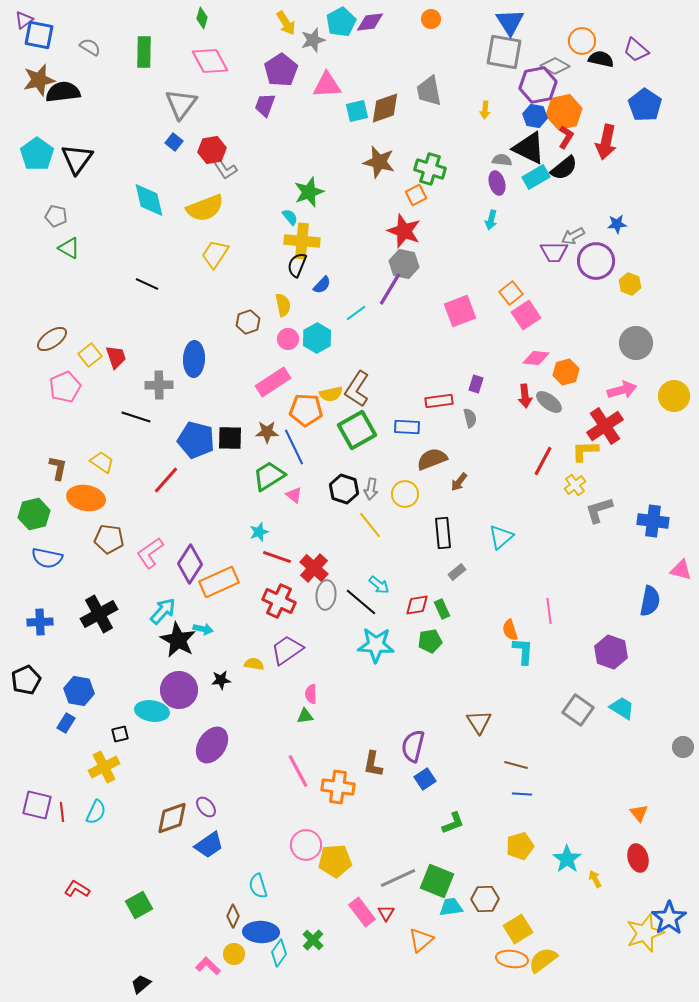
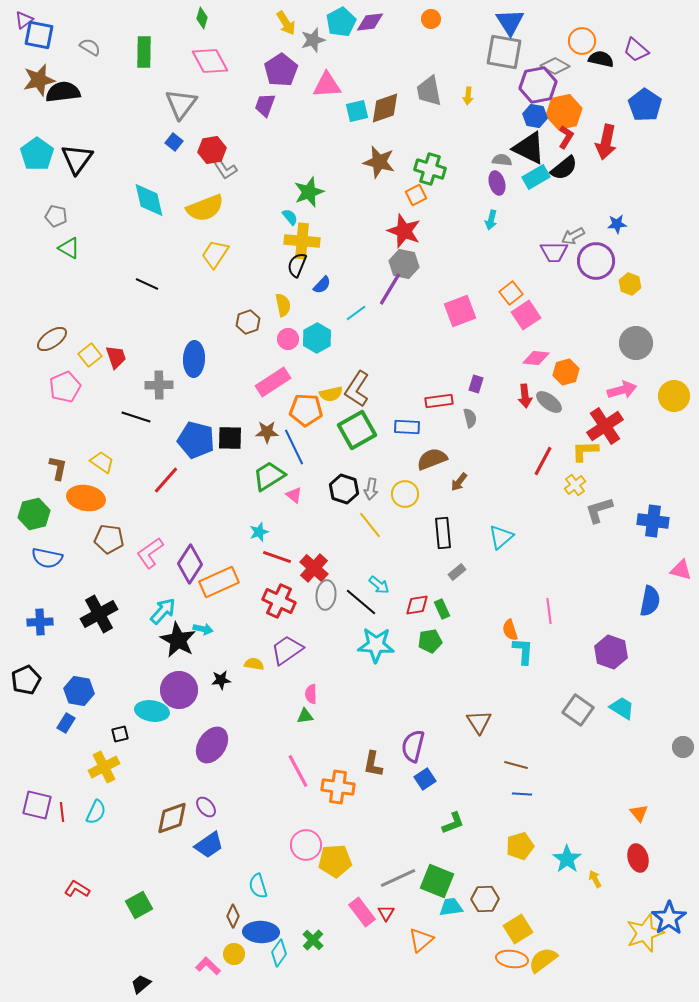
yellow arrow at (485, 110): moved 17 px left, 14 px up
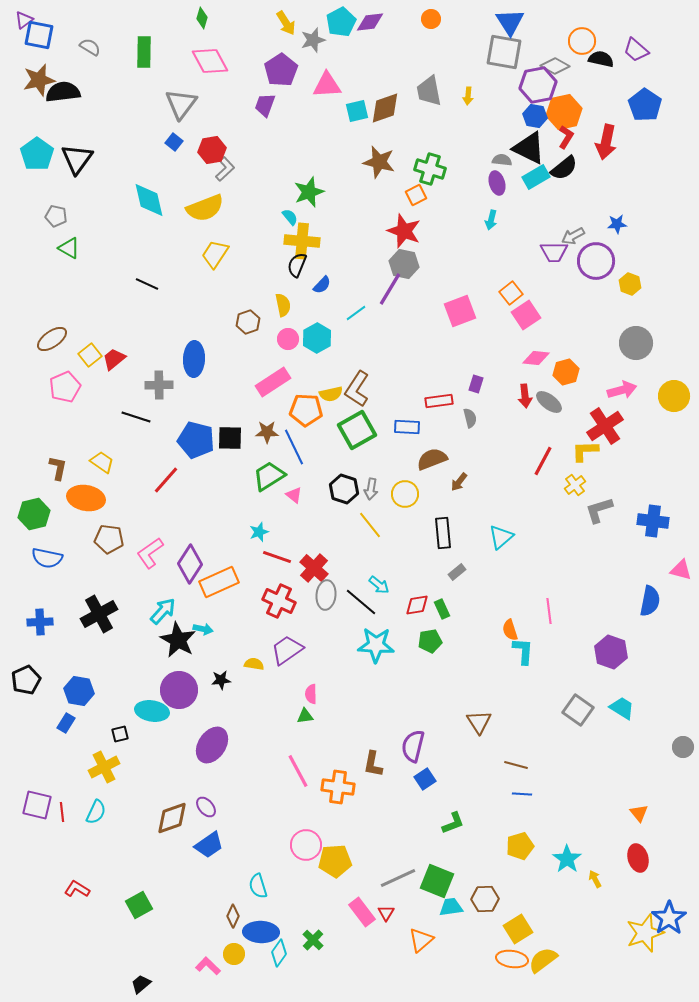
gray L-shape at (225, 169): rotated 100 degrees counterclockwise
red trapezoid at (116, 357): moved 2 px left, 2 px down; rotated 110 degrees counterclockwise
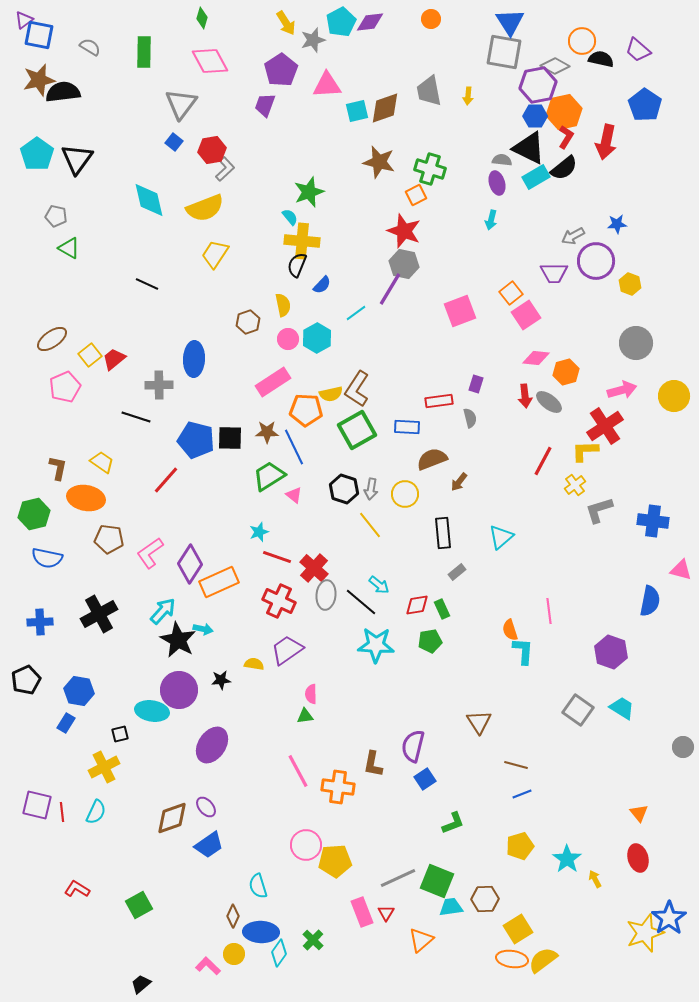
purple trapezoid at (636, 50): moved 2 px right
blue hexagon at (535, 116): rotated 10 degrees counterclockwise
purple trapezoid at (554, 252): moved 21 px down
blue line at (522, 794): rotated 24 degrees counterclockwise
pink rectangle at (362, 912): rotated 16 degrees clockwise
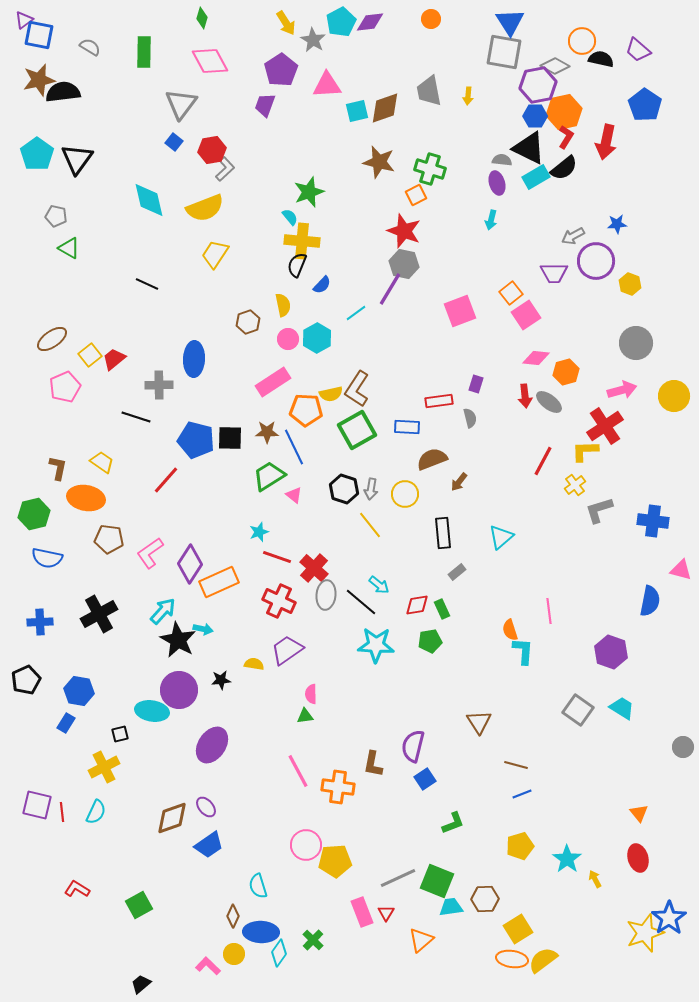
gray star at (313, 40): rotated 25 degrees counterclockwise
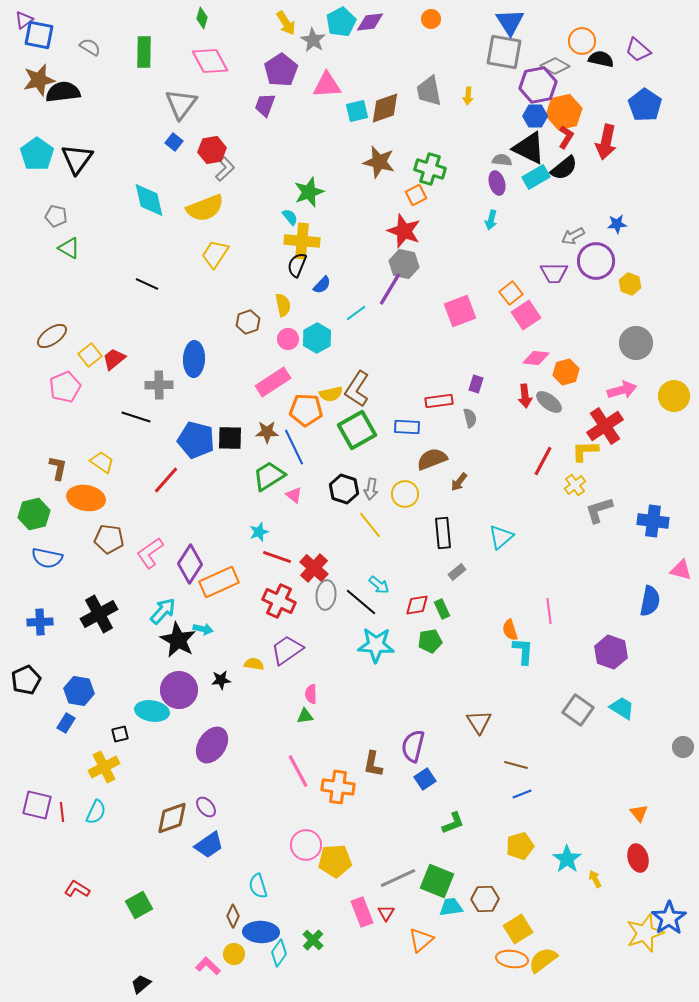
brown ellipse at (52, 339): moved 3 px up
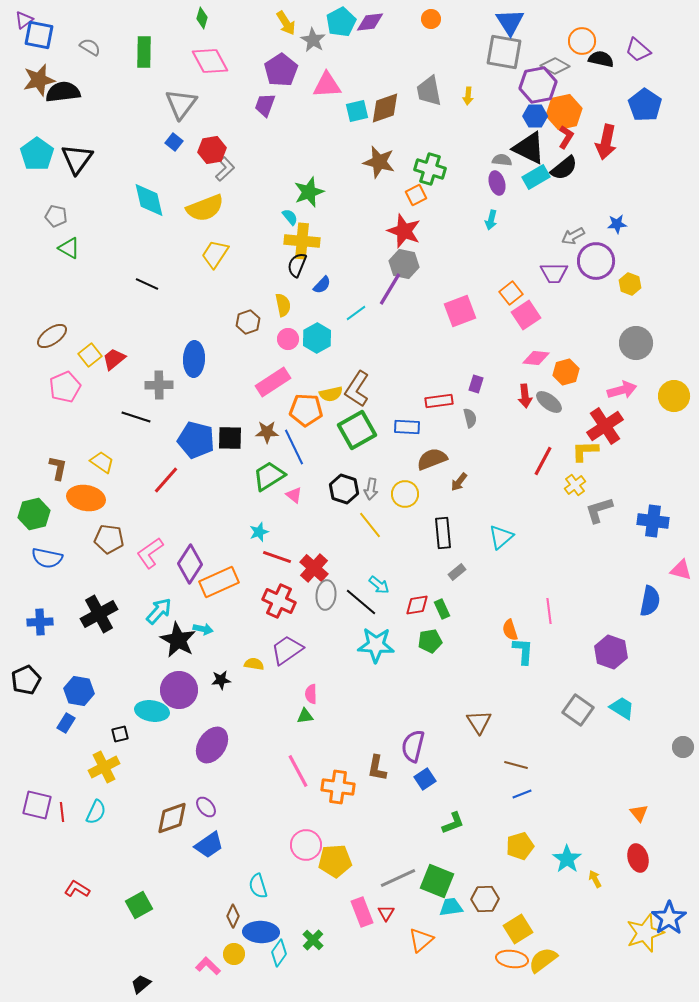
cyan arrow at (163, 611): moved 4 px left
brown L-shape at (373, 764): moved 4 px right, 4 px down
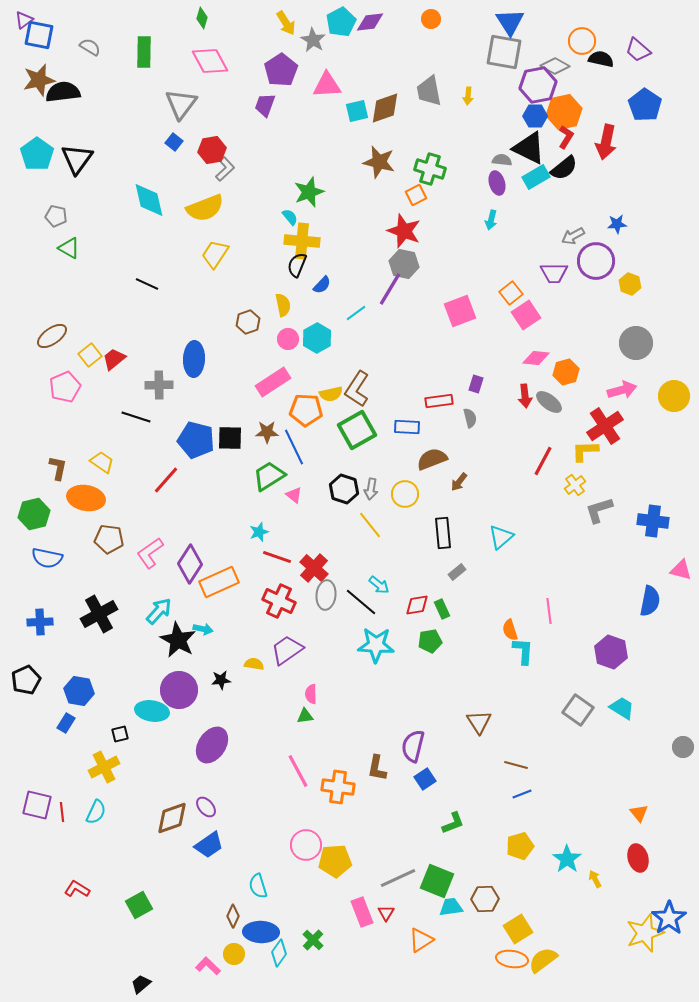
orange triangle at (421, 940): rotated 8 degrees clockwise
